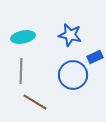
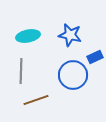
cyan ellipse: moved 5 px right, 1 px up
brown line: moved 1 px right, 2 px up; rotated 50 degrees counterclockwise
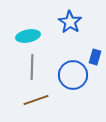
blue star: moved 13 px up; rotated 20 degrees clockwise
blue rectangle: rotated 49 degrees counterclockwise
gray line: moved 11 px right, 4 px up
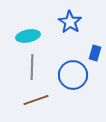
blue rectangle: moved 4 px up
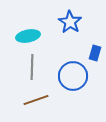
blue circle: moved 1 px down
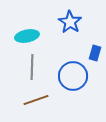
cyan ellipse: moved 1 px left
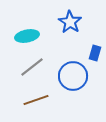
gray line: rotated 50 degrees clockwise
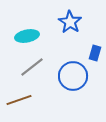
brown line: moved 17 px left
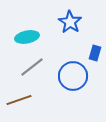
cyan ellipse: moved 1 px down
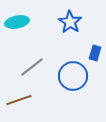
cyan ellipse: moved 10 px left, 15 px up
